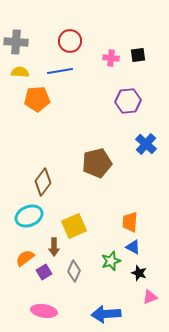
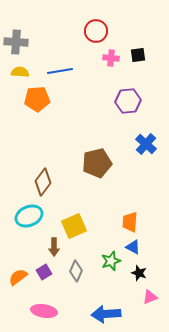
red circle: moved 26 px right, 10 px up
orange semicircle: moved 7 px left, 19 px down
gray diamond: moved 2 px right
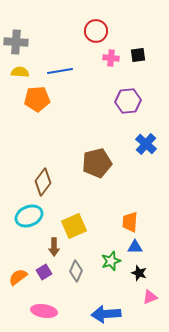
blue triangle: moved 2 px right; rotated 28 degrees counterclockwise
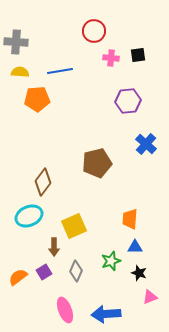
red circle: moved 2 px left
orange trapezoid: moved 3 px up
pink ellipse: moved 21 px right, 1 px up; rotated 60 degrees clockwise
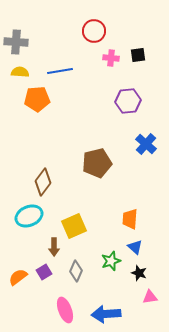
blue triangle: rotated 42 degrees clockwise
pink triangle: rotated 14 degrees clockwise
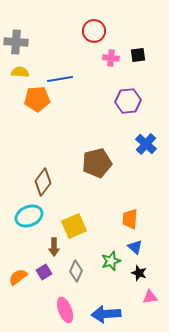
blue line: moved 8 px down
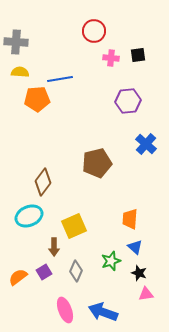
pink triangle: moved 4 px left, 3 px up
blue arrow: moved 3 px left, 2 px up; rotated 24 degrees clockwise
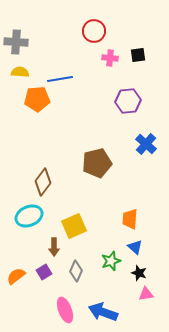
pink cross: moved 1 px left
orange semicircle: moved 2 px left, 1 px up
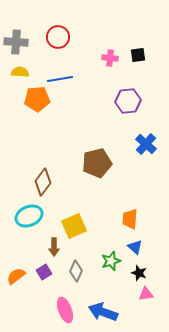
red circle: moved 36 px left, 6 px down
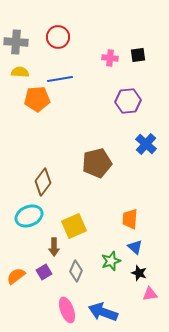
pink triangle: moved 4 px right
pink ellipse: moved 2 px right
